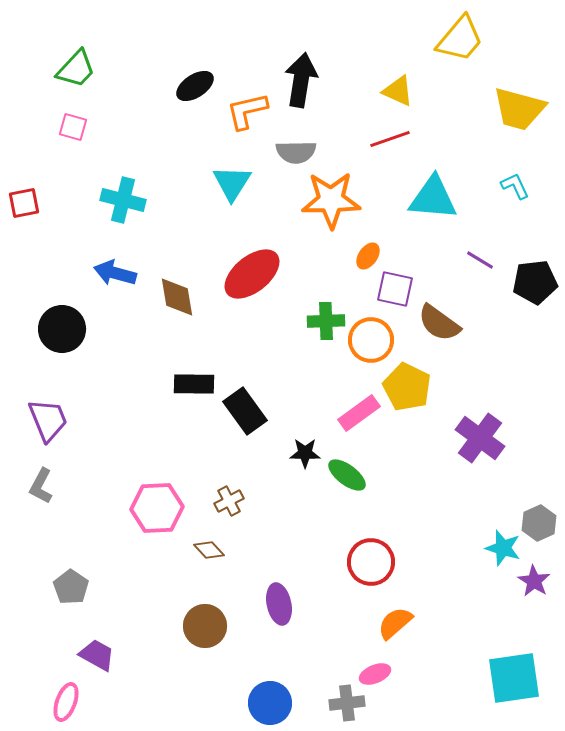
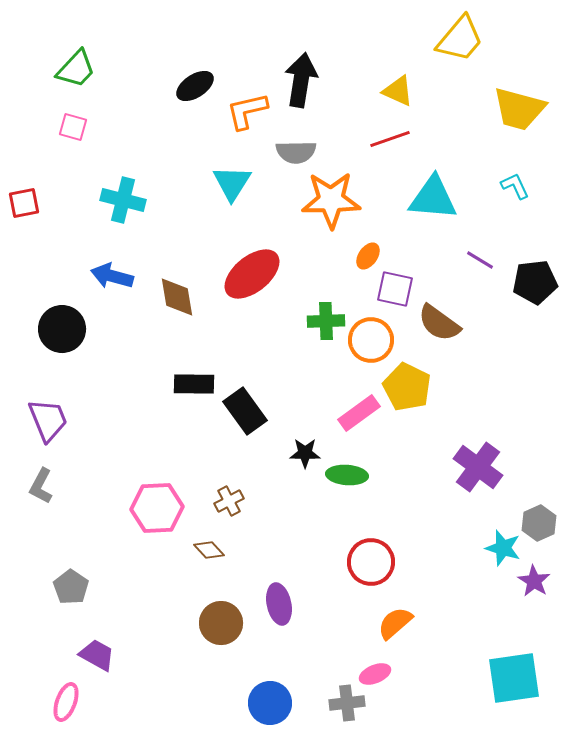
blue arrow at (115, 273): moved 3 px left, 3 px down
purple cross at (480, 438): moved 2 px left, 29 px down
green ellipse at (347, 475): rotated 33 degrees counterclockwise
brown circle at (205, 626): moved 16 px right, 3 px up
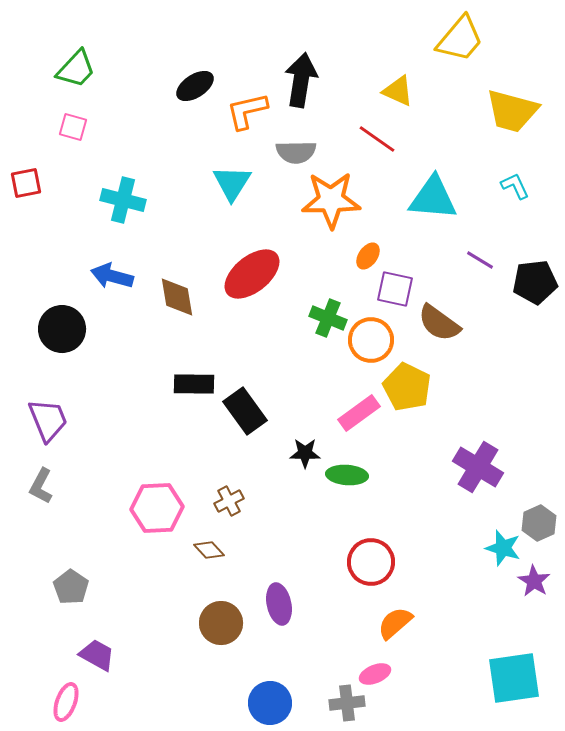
yellow trapezoid at (519, 109): moved 7 px left, 2 px down
red line at (390, 139): moved 13 px left; rotated 54 degrees clockwise
red square at (24, 203): moved 2 px right, 20 px up
green cross at (326, 321): moved 2 px right, 3 px up; rotated 24 degrees clockwise
purple cross at (478, 467): rotated 6 degrees counterclockwise
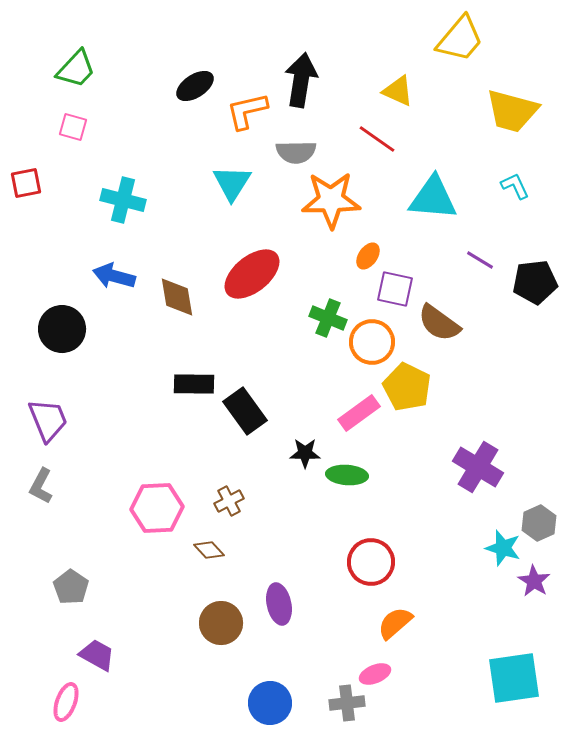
blue arrow at (112, 276): moved 2 px right
orange circle at (371, 340): moved 1 px right, 2 px down
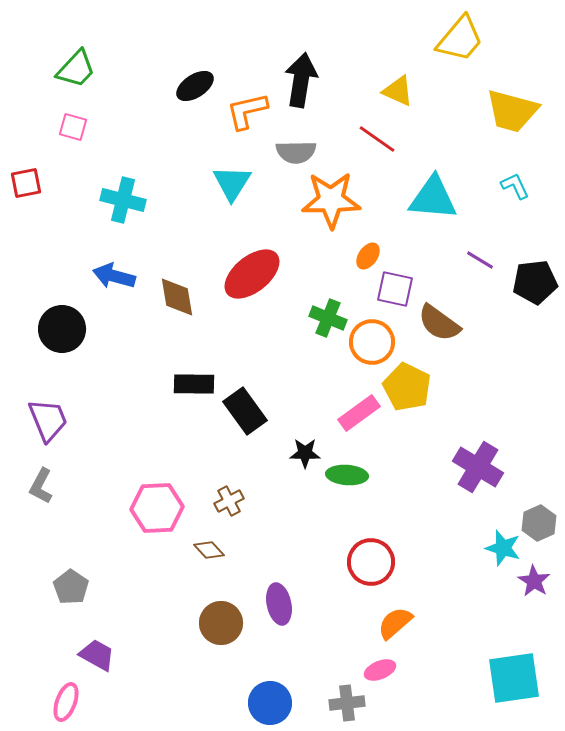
pink ellipse at (375, 674): moved 5 px right, 4 px up
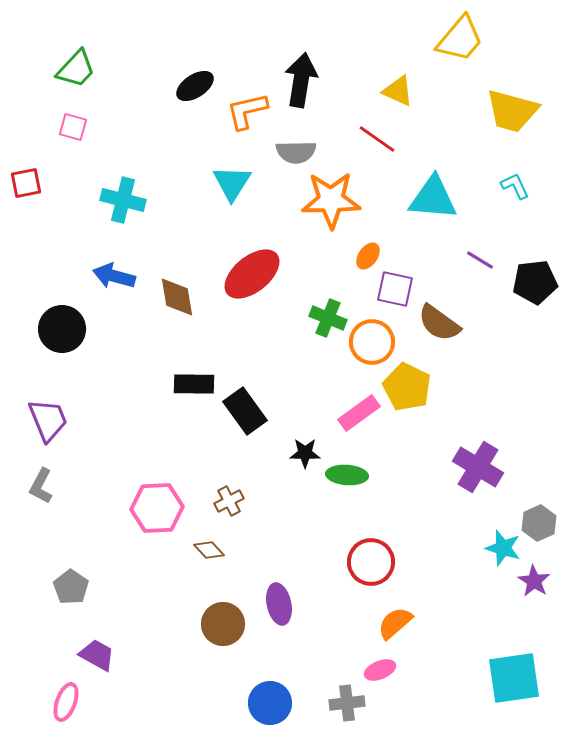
brown circle at (221, 623): moved 2 px right, 1 px down
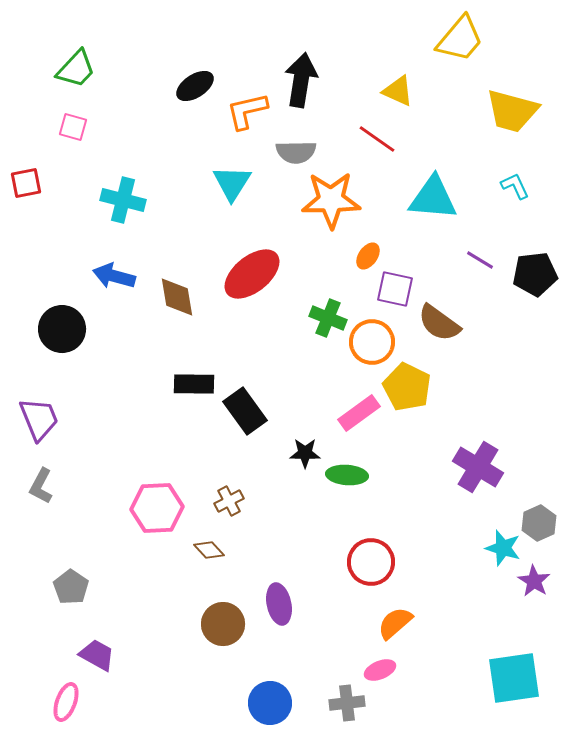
black pentagon at (535, 282): moved 8 px up
purple trapezoid at (48, 420): moved 9 px left, 1 px up
